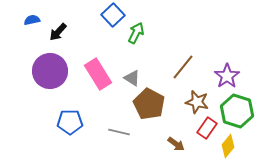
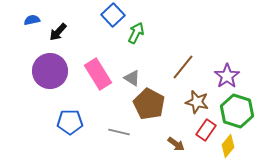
red rectangle: moved 1 px left, 2 px down
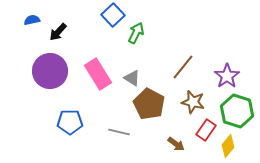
brown star: moved 4 px left
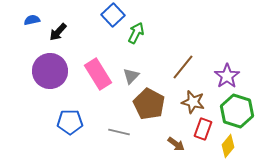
gray triangle: moved 1 px left, 2 px up; rotated 42 degrees clockwise
red rectangle: moved 3 px left, 1 px up; rotated 15 degrees counterclockwise
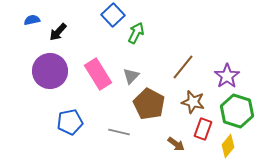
blue pentagon: rotated 10 degrees counterclockwise
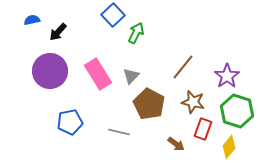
yellow diamond: moved 1 px right, 1 px down
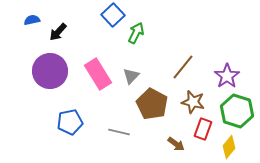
brown pentagon: moved 3 px right
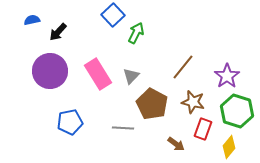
gray line: moved 4 px right, 4 px up; rotated 10 degrees counterclockwise
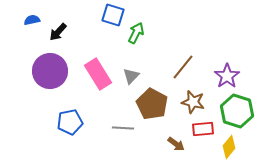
blue square: rotated 30 degrees counterclockwise
red rectangle: rotated 65 degrees clockwise
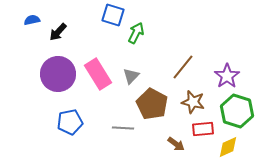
purple circle: moved 8 px right, 3 px down
yellow diamond: moved 1 px left; rotated 25 degrees clockwise
